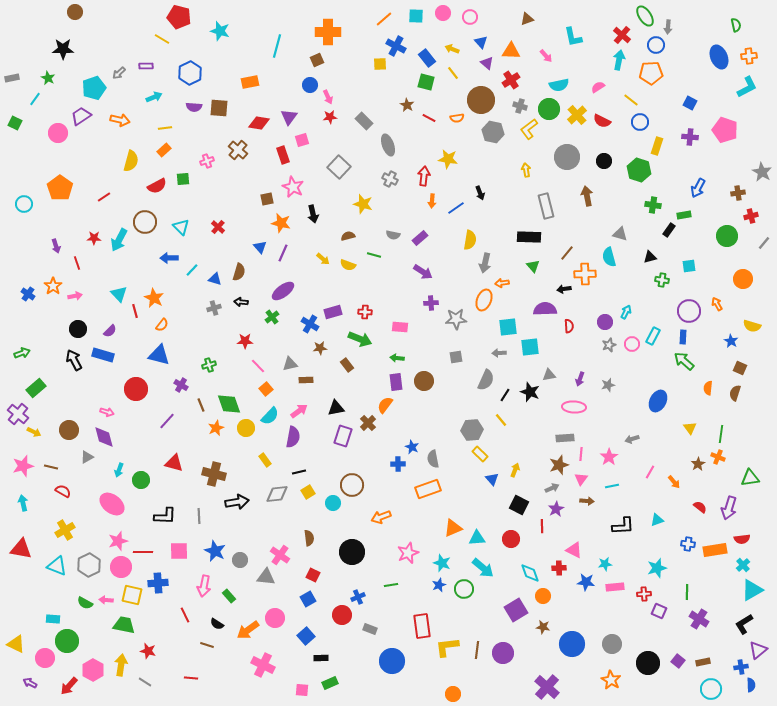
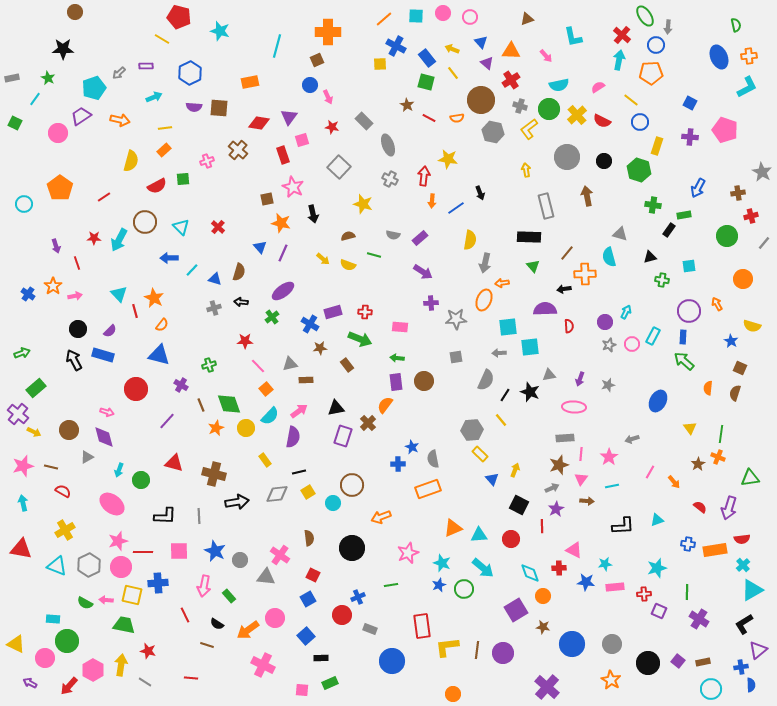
red star at (330, 117): moved 2 px right, 10 px down; rotated 16 degrees clockwise
cyan triangle at (477, 538): moved 2 px right, 3 px up
black circle at (352, 552): moved 4 px up
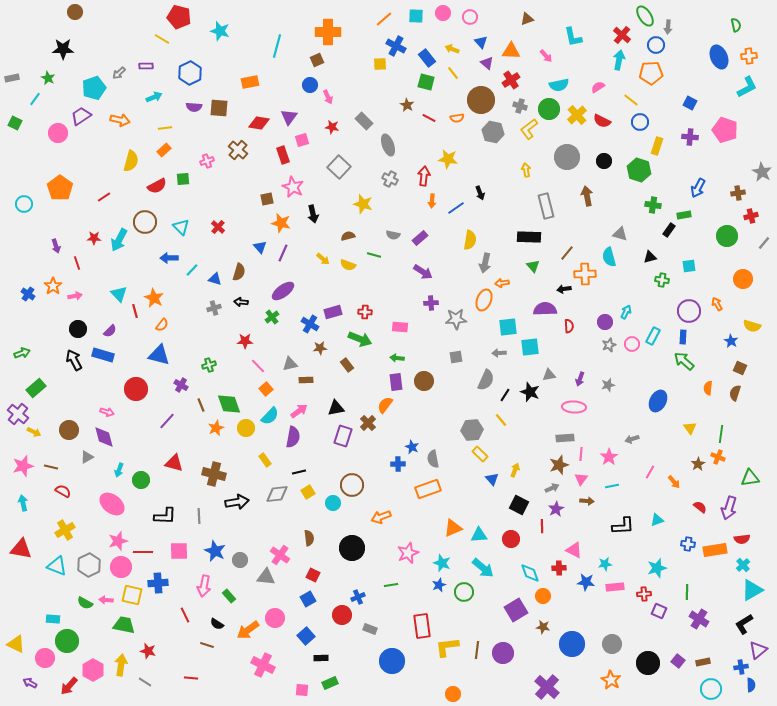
green circle at (464, 589): moved 3 px down
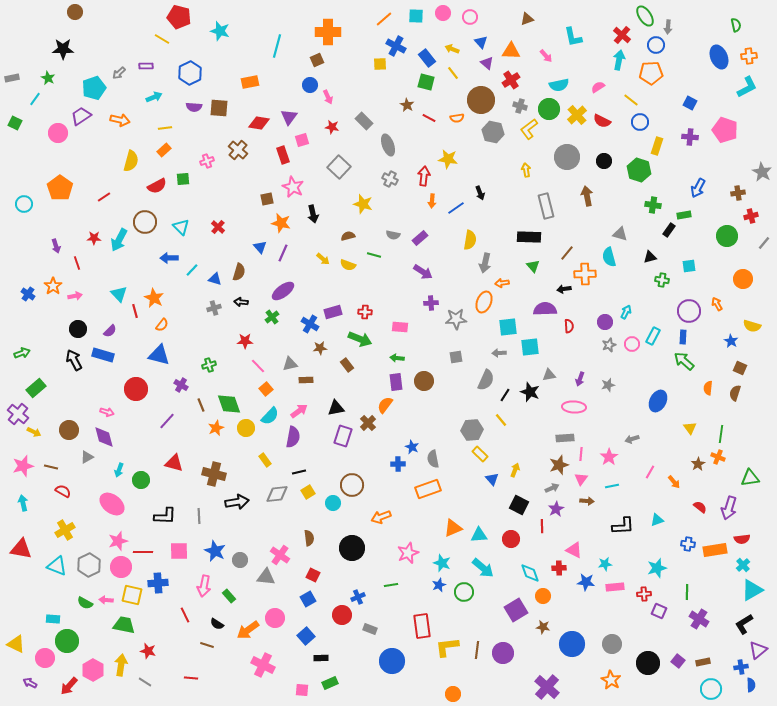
orange ellipse at (484, 300): moved 2 px down
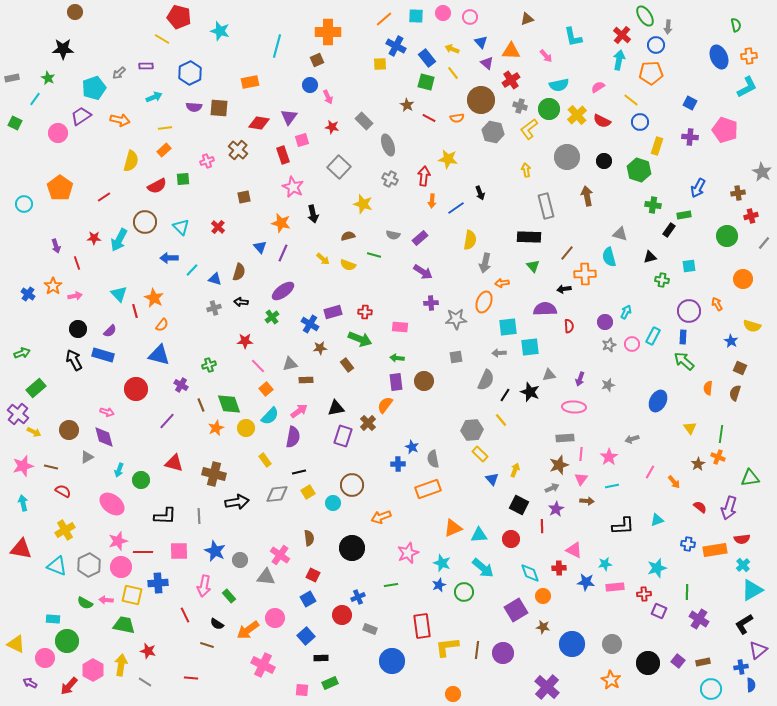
brown square at (267, 199): moved 23 px left, 2 px up
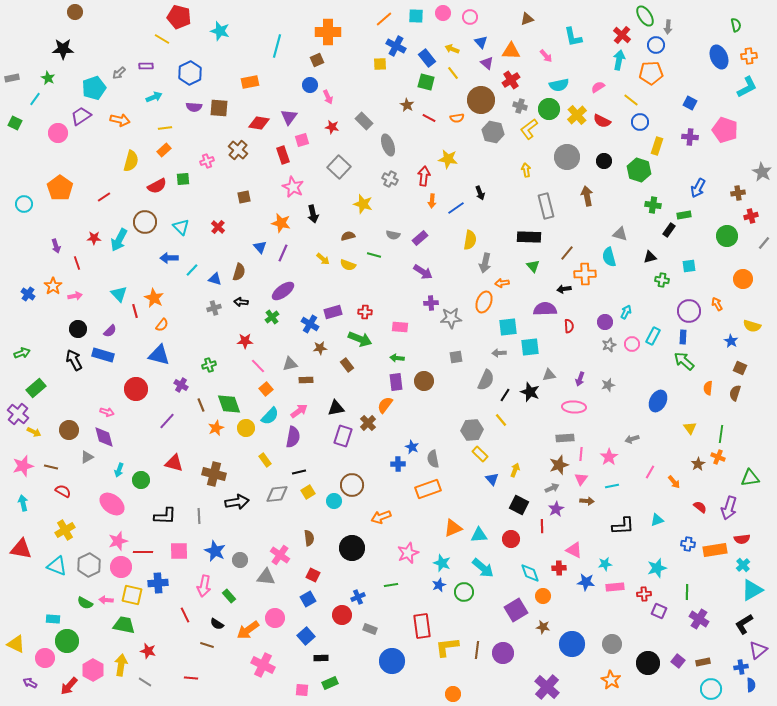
gray star at (456, 319): moved 5 px left, 1 px up
cyan circle at (333, 503): moved 1 px right, 2 px up
